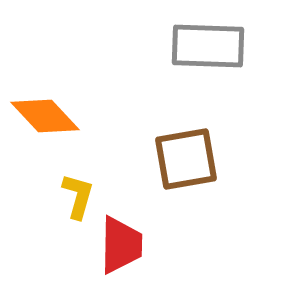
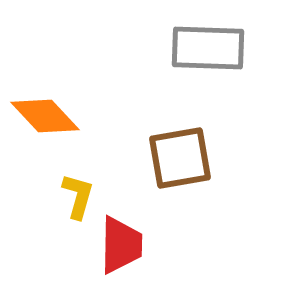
gray rectangle: moved 2 px down
brown square: moved 6 px left, 1 px up
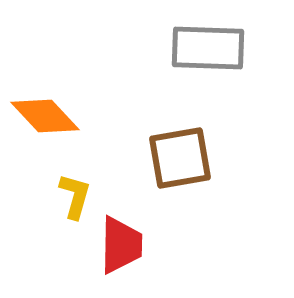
yellow L-shape: moved 3 px left
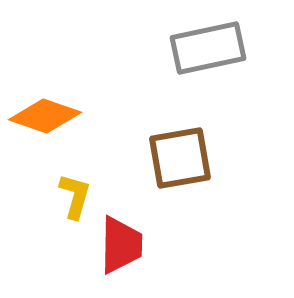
gray rectangle: rotated 14 degrees counterclockwise
orange diamond: rotated 28 degrees counterclockwise
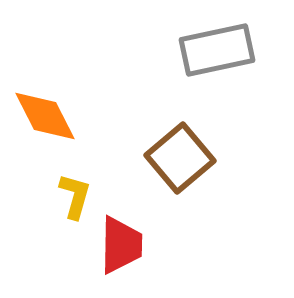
gray rectangle: moved 9 px right, 2 px down
orange diamond: rotated 44 degrees clockwise
brown square: rotated 30 degrees counterclockwise
